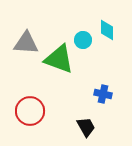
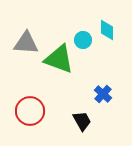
blue cross: rotated 30 degrees clockwise
black trapezoid: moved 4 px left, 6 px up
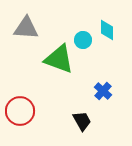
gray triangle: moved 15 px up
blue cross: moved 3 px up
red circle: moved 10 px left
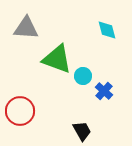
cyan diamond: rotated 15 degrees counterclockwise
cyan circle: moved 36 px down
green triangle: moved 2 px left
blue cross: moved 1 px right
black trapezoid: moved 10 px down
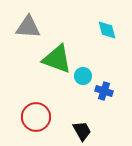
gray triangle: moved 2 px right, 1 px up
blue cross: rotated 24 degrees counterclockwise
red circle: moved 16 px right, 6 px down
